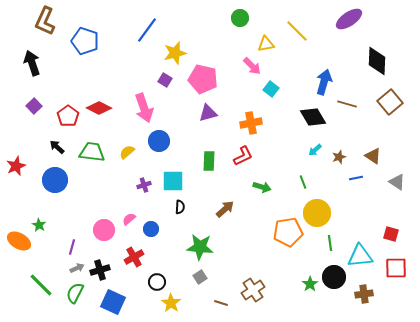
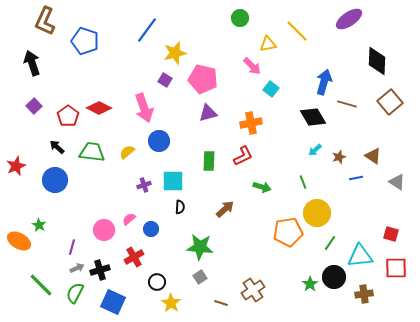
yellow triangle at (266, 44): moved 2 px right
green line at (330, 243): rotated 42 degrees clockwise
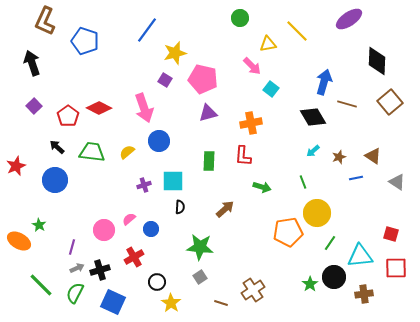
cyan arrow at (315, 150): moved 2 px left, 1 px down
red L-shape at (243, 156): rotated 120 degrees clockwise
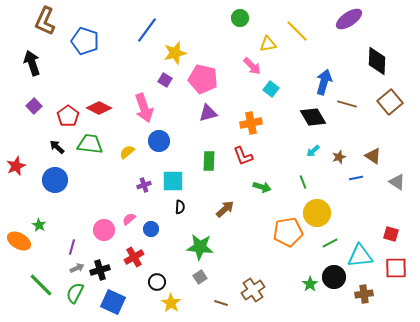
green trapezoid at (92, 152): moved 2 px left, 8 px up
red L-shape at (243, 156): rotated 25 degrees counterclockwise
green line at (330, 243): rotated 28 degrees clockwise
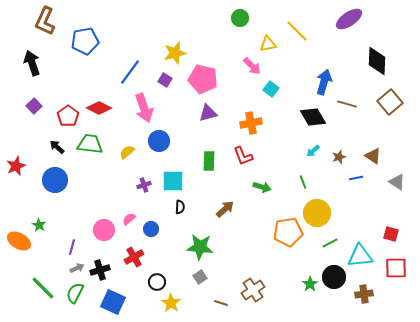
blue line at (147, 30): moved 17 px left, 42 px down
blue pentagon at (85, 41): rotated 28 degrees counterclockwise
green line at (41, 285): moved 2 px right, 3 px down
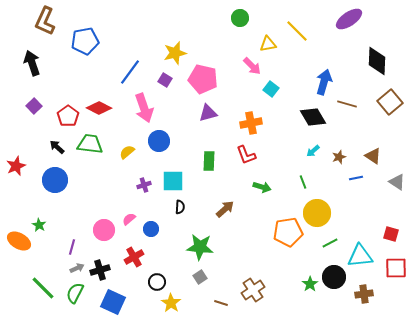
red L-shape at (243, 156): moved 3 px right, 1 px up
